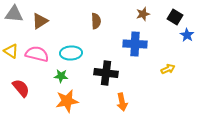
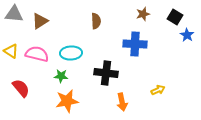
yellow arrow: moved 10 px left, 21 px down
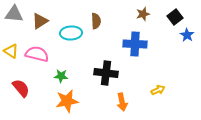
black square: rotated 21 degrees clockwise
cyan ellipse: moved 20 px up
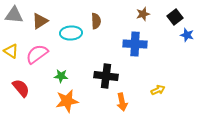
gray triangle: moved 1 px down
blue star: rotated 16 degrees counterclockwise
pink semicircle: rotated 50 degrees counterclockwise
black cross: moved 3 px down
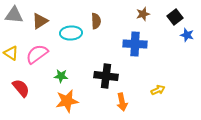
yellow triangle: moved 2 px down
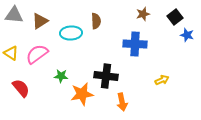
yellow arrow: moved 4 px right, 10 px up
orange star: moved 15 px right, 7 px up
